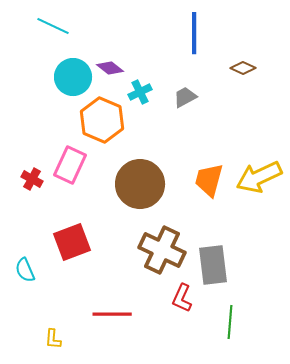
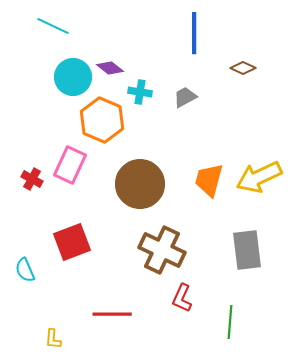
cyan cross: rotated 35 degrees clockwise
gray rectangle: moved 34 px right, 15 px up
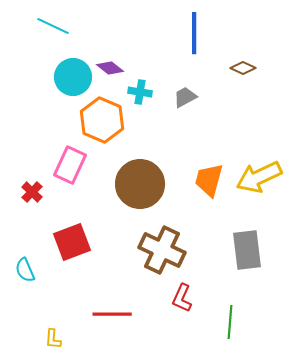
red cross: moved 13 px down; rotated 15 degrees clockwise
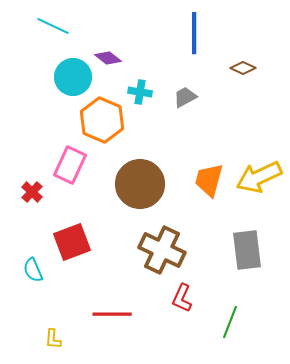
purple diamond: moved 2 px left, 10 px up
cyan semicircle: moved 8 px right
green line: rotated 16 degrees clockwise
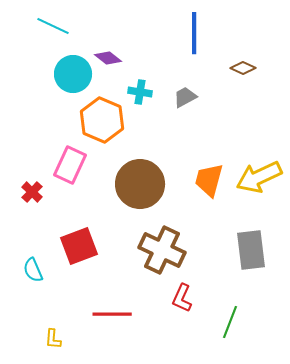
cyan circle: moved 3 px up
red square: moved 7 px right, 4 px down
gray rectangle: moved 4 px right
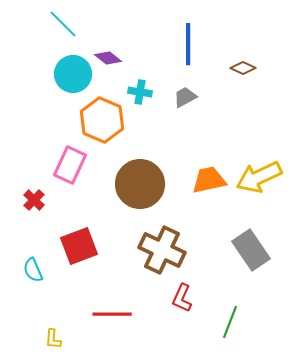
cyan line: moved 10 px right, 2 px up; rotated 20 degrees clockwise
blue line: moved 6 px left, 11 px down
orange trapezoid: rotated 63 degrees clockwise
red cross: moved 2 px right, 8 px down
gray rectangle: rotated 27 degrees counterclockwise
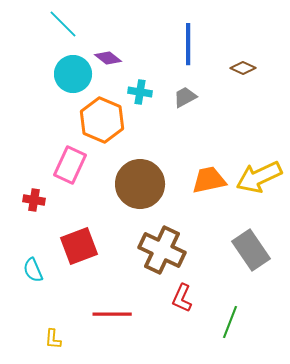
red cross: rotated 35 degrees counterclockwise
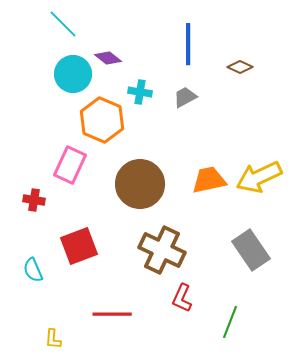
brown diamond: moved 3 px left, 1 px up
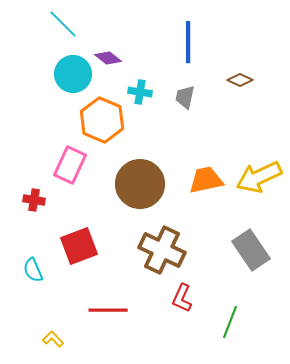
blue line: moved 2 px up
brown diamond: moved 13 px down
gray trapezoid: rotated 50 degrees counterclockwise
orange trapezoid: moved 3 px left
red line: moved 4 px left, 4 px up
yellow L-shape: rotated 130 degrees clockwise
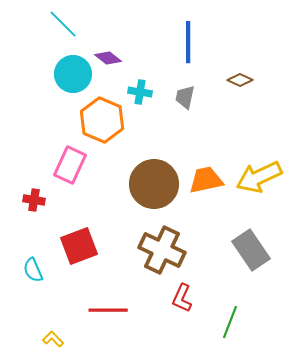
brown circle: moved 14 px right
